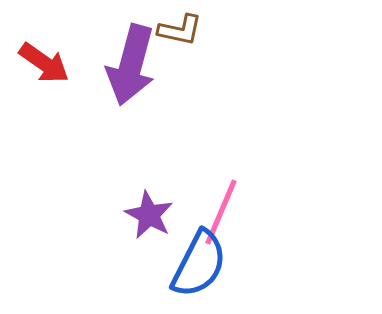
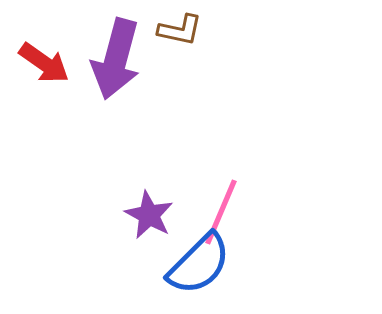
purple arrow: moved 15 px left, 6 px up
blue semicircle: rotated 18 degrees clockwise
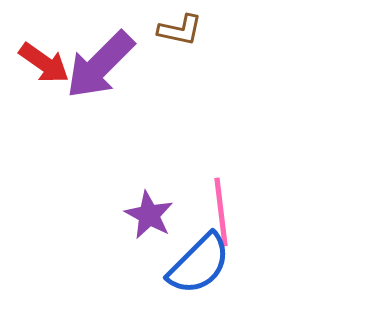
purple arrow: moved 16 px left, 6 px down; rotated 30 degrees clockwise
pink line: rotated 30 degrees counterclockwise
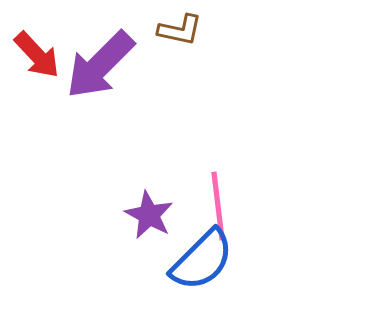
red arrow: moved 7 px left, 8 px up; rotated 12 degrees clockwise
pink line: moved 3 px left, 6 px up
blue semicircle: moved 3 px right, 4 px up
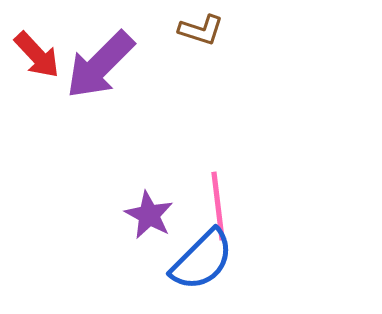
brown L-shape: moved 21 px right; rotated 6 degrees clockwise
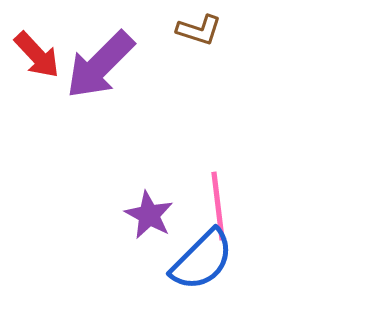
brown L-shape: moved 2 px left
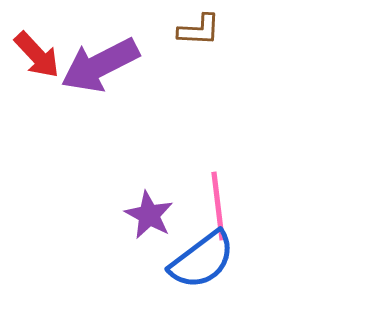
brown L-shape: rotated 15 degrees counterclockwise
purple arrow: rotated 18 degrees clockwise
blue semicircle: rotated 8 degrees clockwise
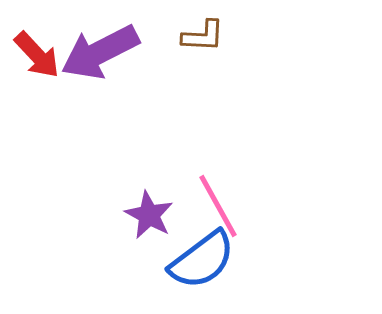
brown L-shape: moved 4 px right, 6 px down
purple arrow: moved 13 px up
pink line: rotated 22 degrees counterclockwise
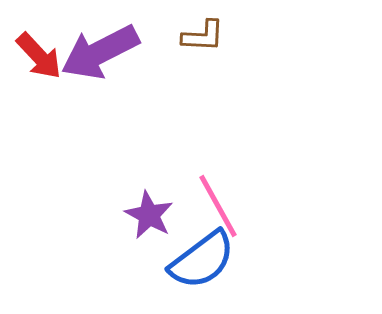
red arrow: moved 2 px right, 1 px down
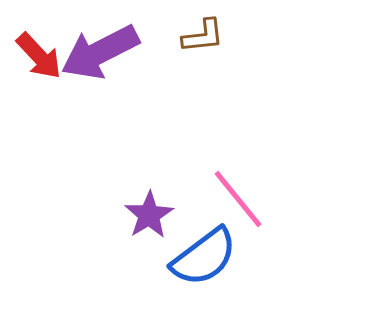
brown L-shape: rotated 9 degrees counterclockwise
pink line: moved 20 px right, 7 px up; rotated 10 degrees counterclockwise
purple star: rotated 12 degrees clockwise
blue semicircle: moved 2 px right, 3 px up
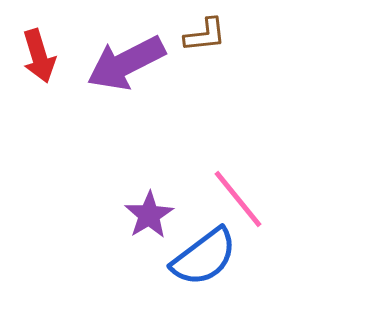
brown L-shape: moved 2 px right, 1 px up
purple arrow: moved 26 px right, 11 px down
red arrow: rotated 26 degrees clockwise
